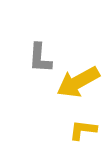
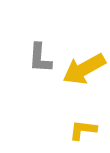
yellow arrow: moved 6 px right, 13 px up
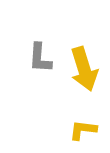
yellow arrow: rotated 78 degrees counterclockwise
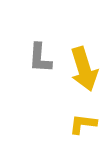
yellow L-shape: moved 6 px up
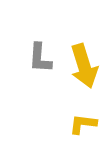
yellow arrow: moved 3 px up
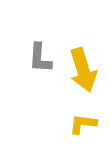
yellow arrow: moved 1 px left, 4 px down
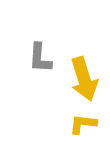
yellow arrow: moved 1 px right, 9 px down
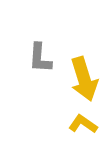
yellow L-shape: rotated 28 degrees clockwise
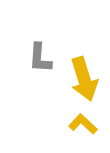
yellow L-shape: rotated 8 degrees clockwise
